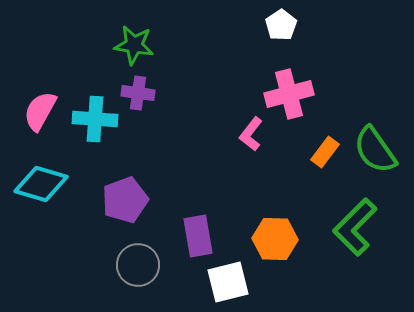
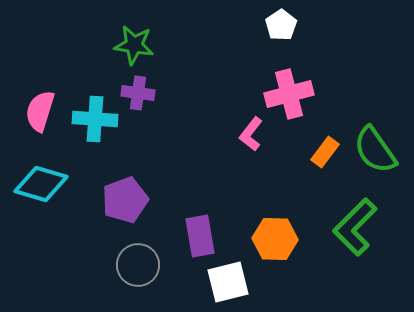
pink semicircle: rotated 12 degrees counterclockwise
purple rectangle: moved 2 px right
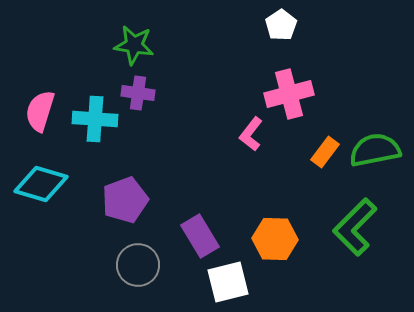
green semicircle: rotated 114 degrees clockwise
purple rectangle: rotated 21 degrees counterclockwise
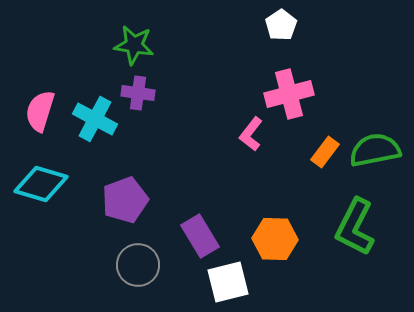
cyan cross: rotated 24 degrees clockwise
green L-shape: rotated 18 degrees counterclockwise
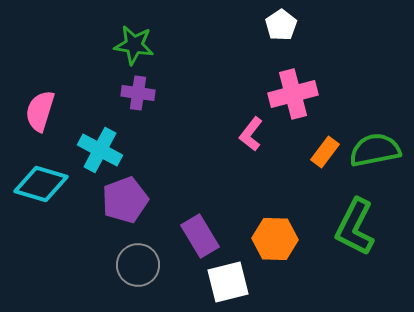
pink cross: moved 4 px right
cyan cross: moved 5 px right, 31 px down
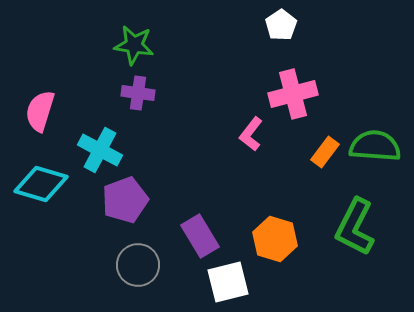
green semicircle: moved 4 px up; rotated 15 degrees clockwise
orange hexagon: rotated 15 degrees clockwise
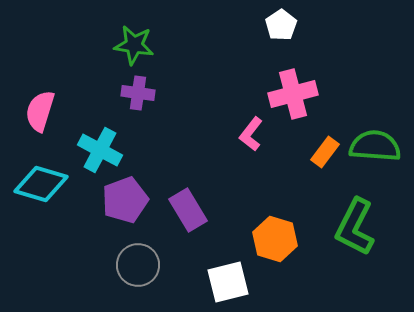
purple rectangle: moved 12 px left, 26 px up
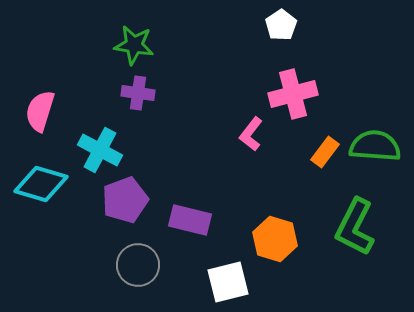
purple rectangle: moved 2 px right, 10 px down; rotated 45 degrees counterclockwise
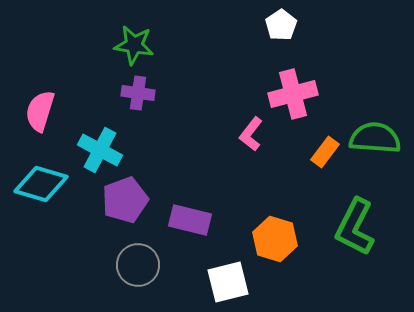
green semicircle: moved 8 px up
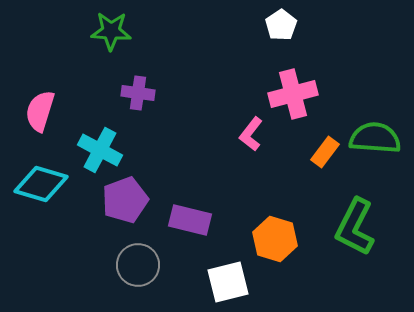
green star: moved 23 px left, 14 px up; rotated 6 degrees counterclockwise
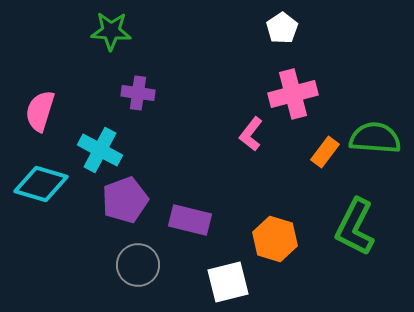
white pentagon: moved 1 px right, 3 px down
